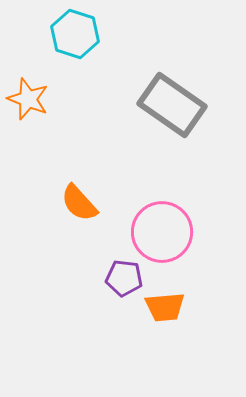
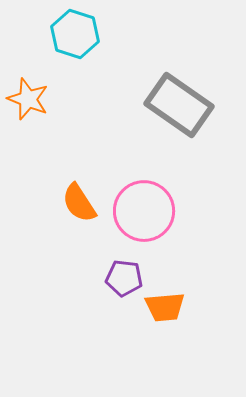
gray rectangle: moved 7 px right
orange semicircle: rotated 9 degrees clockwise
pink circle: moved 18 px left, 21 px up
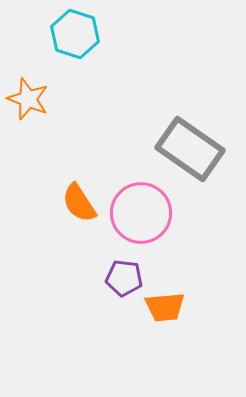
gray rectangle: moved 11 px right, 44 px down
pink circle: moved 3 px left, 2 px down
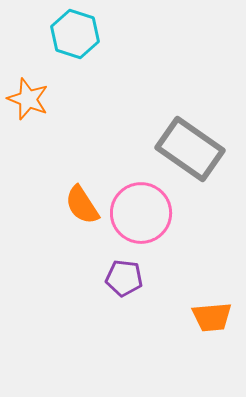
orange semicircle: moved 3 px right, 2 px down
orange trapezoid: moved 47 px right, 10 px down
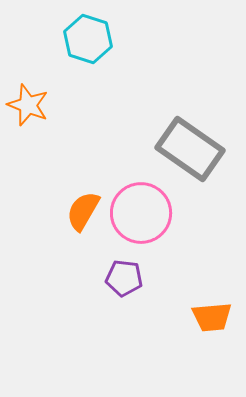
cyan hexagon: moved 13 px right, 5 px down
orange star: moved 6 px down
orange semicircle: moved 1 px right, 6 px down; rotated 63 degrees clockwise
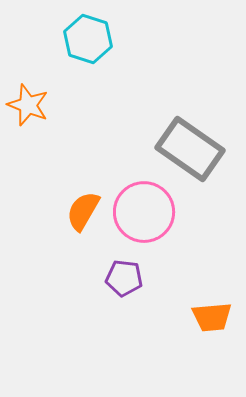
pink circle: moved 3 px right, 1 px up
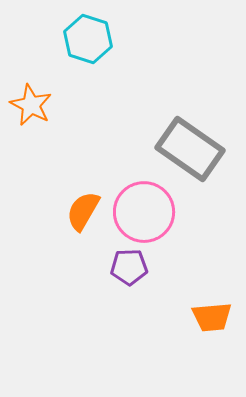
orange star: moved 3 px right; rotated 6 degrees clockwise
purple pentagon: moved 5 px right, 11 px up; rotated 9 degrees counterclockwise
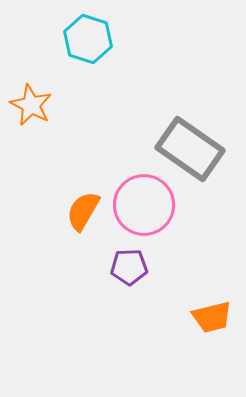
pink circle: moved 7 px up
orange trapezoid: rotated 9 degrees counterclockwise
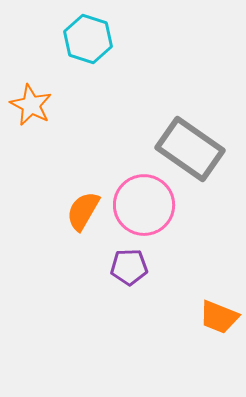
orange trapezoid: moved 7 px right; rotated 36 degrees clockwise
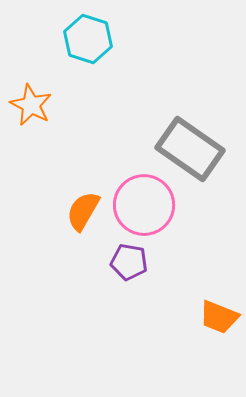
purple pentagon: moved 5 px up; rotated 12 degrees clockwise
